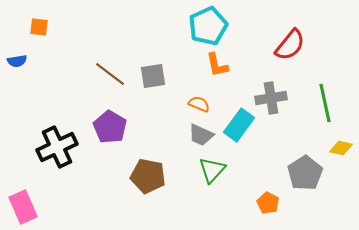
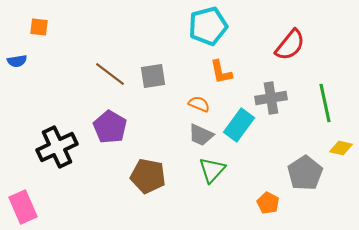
cyan pentagon: rotated 9 degrees clockwise
orange L-shape: moved 4 px right, 7 px down
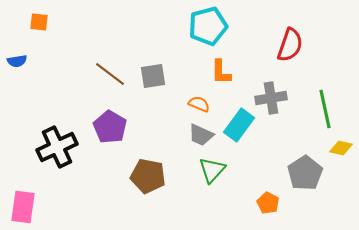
orange square: moved 5 px up
red semicircle: rotated 20 degrees counterclockwise
orange L-shape: rotated 12 degrees clockwise
green line: moved 6 px down
pink rectangle: rotated 32 degrees clockwise
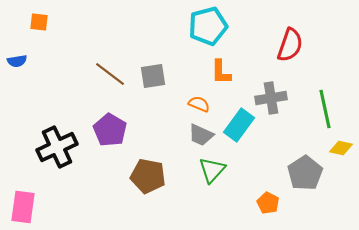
purple pentagon: moved 3 px down
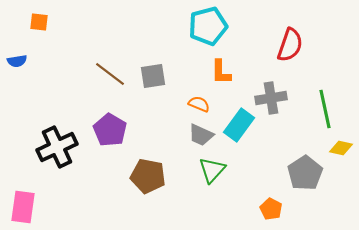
orange pentagon: moved 3 px right, 6 px down
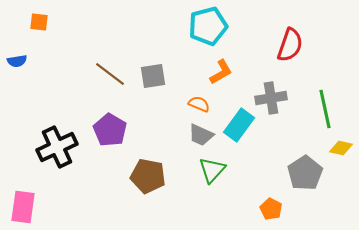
orange L-shape: rotated 120 degrees counterclockwise
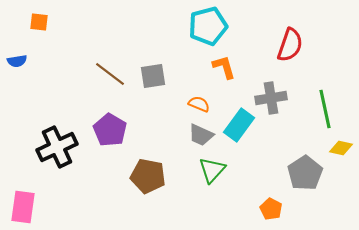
orange L-shape: moved 3 px right, 5 px up; rotated 76 degrees counterclockwise
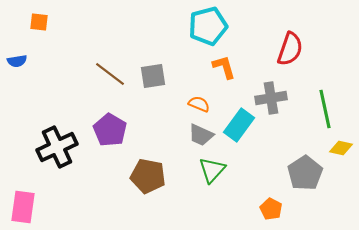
red semicircle: moved 4 px down
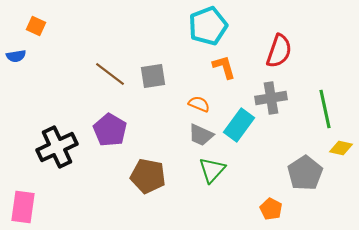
orange square: moved 3 px left, 4 px down; rotated 18 degrees clockwise
cyan pentagon: rotated 6 degrees counterclockwise
red semicircle: moved 11 px left, 2 px down
blue semicircle: moved 1 px left, 5 px up
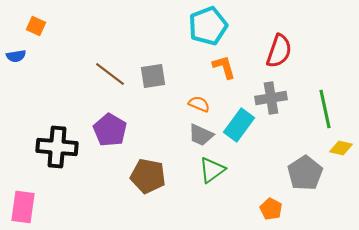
black cross: rotated 30 degrees clockwise
green triangle: rotated 12 degrees clockwise
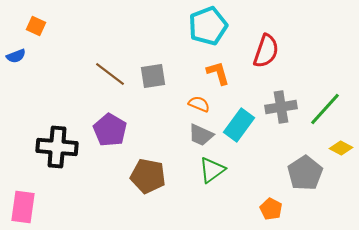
red semicircle: moved 13 px left
blue semicircle: rotated 12 degrees counterclockwise
orange L-shape: moved 6 px left, 6 px down
gray cross: moved 10 px right, 9 px down
green line: rotated 54 degrees clockwise
yellow diamond: rotated 15 degrees clockwise
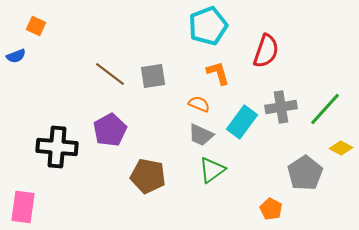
cyan rectangle: moved 3 px right, 3 px up
purple pentagon: rotated 12 degrees clockwise
